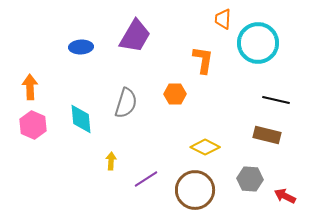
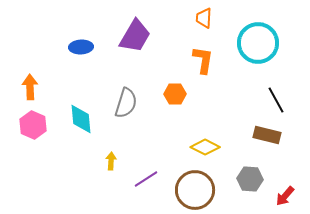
orange trapezoid: moved 19 px left, 1 px up
black line: rotated 48 degrees clockwise
red arrow: rotated 75 degrees counterclockwise
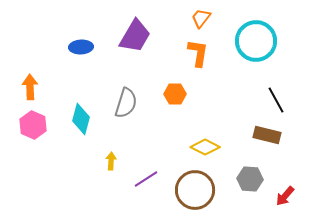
orange trapezoid: moved 3 px left; rotated 35 degrees clockwise
cyan circle: moved 2 px left, 2 px up
orange L-shape: moved 5 px left, 7 px up
cyan diamond: rotated 20 degrees clockwise
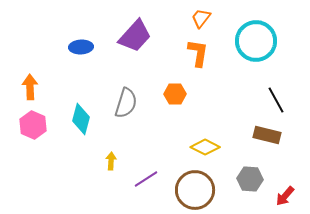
purple trapezoid: rotated 12 degrees clockwise
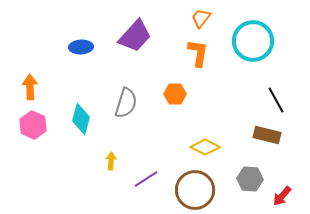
cyan circle: moved 3 px left
red arrow: moved 3 px left
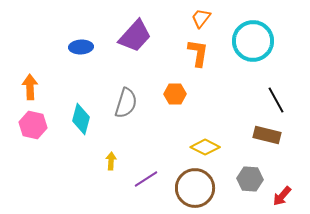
pink hexagon: rotated 12 degrees counterclockwise
brown circle: moved 2 px up
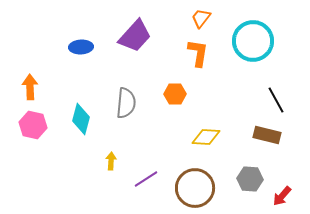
gray semicircle: rotated 12 degrees counterclockwise
yellow diamond: moved 1 px right, 10 px up; rotated 24 degrees counterclockwise
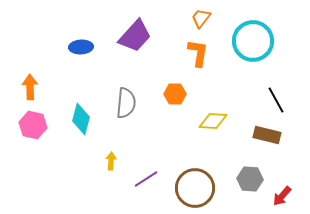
yellow diamond: moved 7 px right, 16 px up
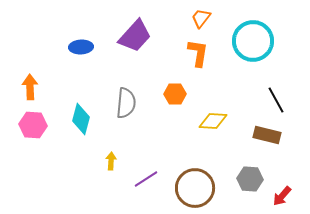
pink hexagon: rotated 8 degrees counterclockwise
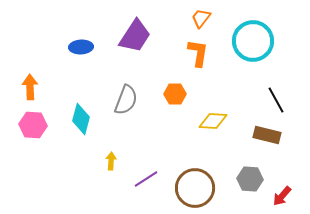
purple trapezoid: rotated 9 degrees counterclockwise
gray semicircle: moved 3 px up; rotated 16 degrees clockwise
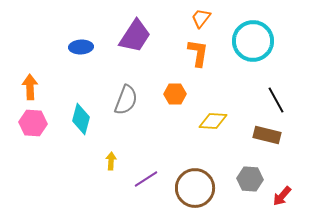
pink hexagon: moved 2 px up
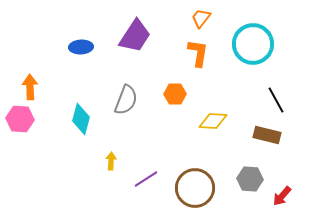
cyan circle: moved 3 px down
pink hexagon: moved 13 px left, 4 px up
